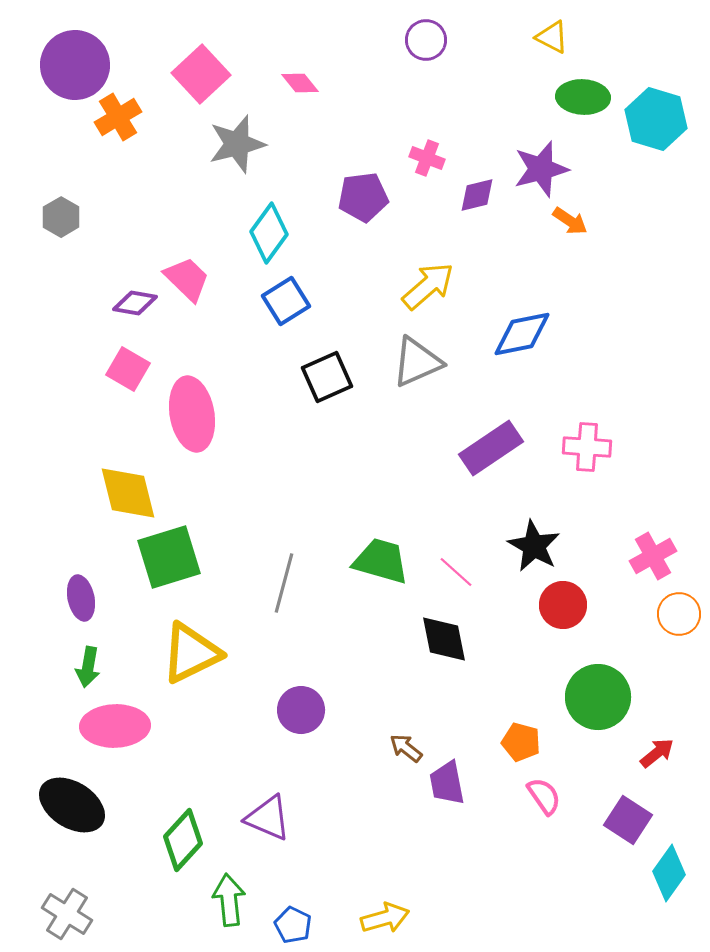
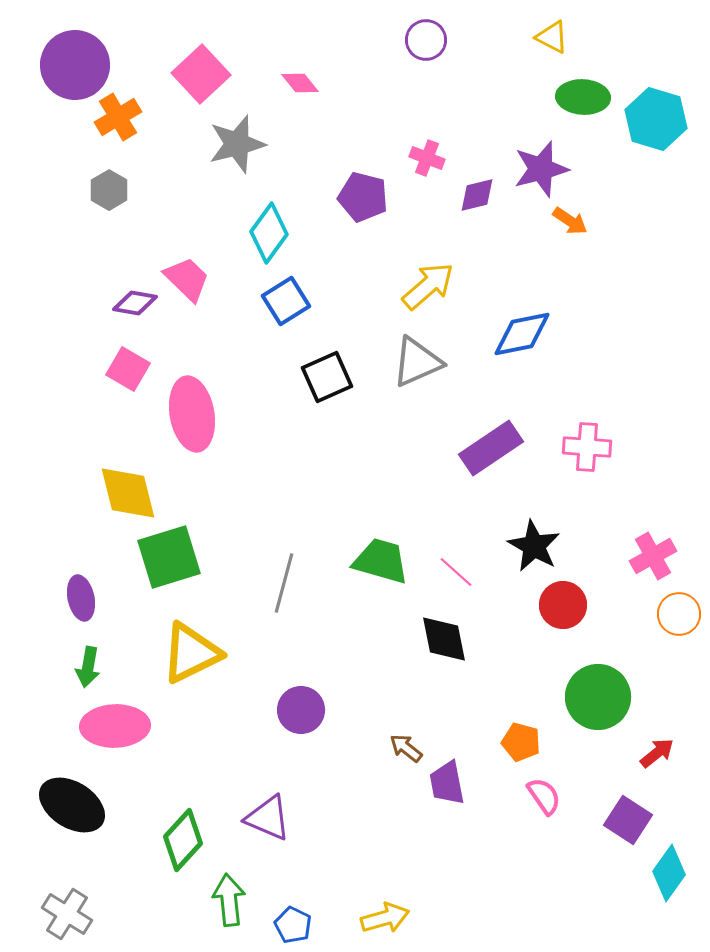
purple pentagon at (363, 197): rotated 21 degrees clockwise
gray hexagon at (61, 217): moved 48 px right, 27 px up
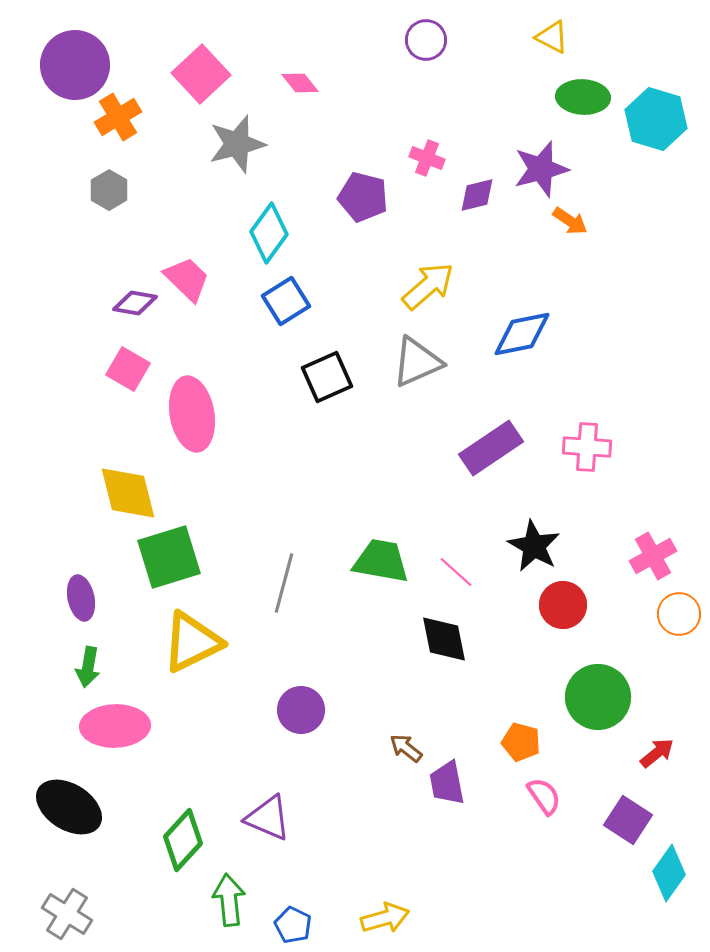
green trapezoid at (381, 561): rotated 6 degrees counterclockwise
yellow triangle at (191, 653): moved 1 px right, 11 px up
black ellipse at (72, 805): moved 3 px left, 2 px down
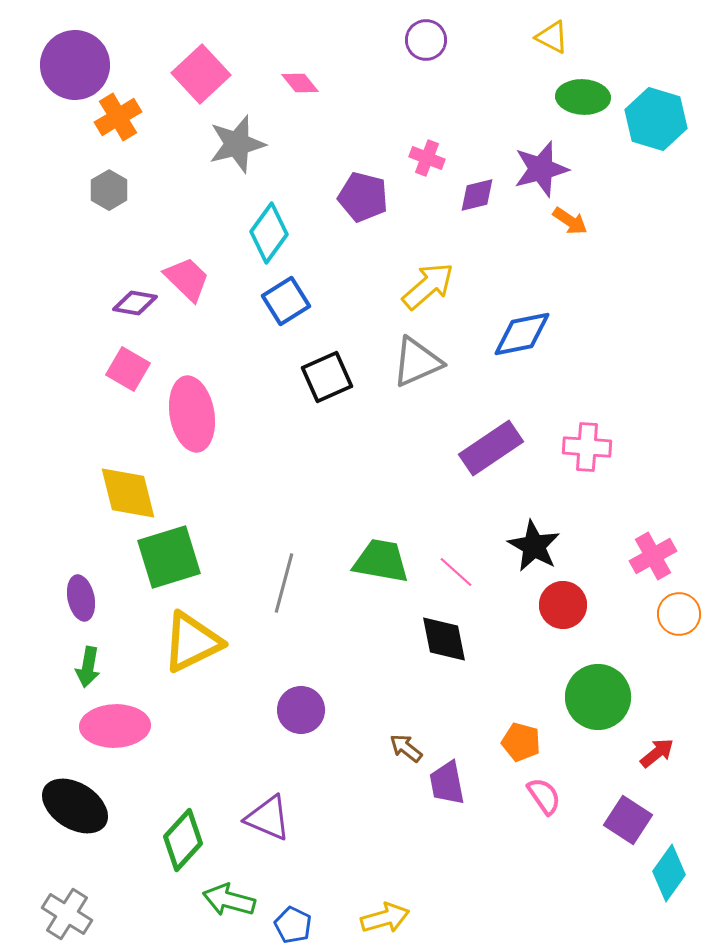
black ellipse at (69, 807): moved 6 px right, 1 px up
green arrow at (229, 900): rotated 69 degrees counterclockwise
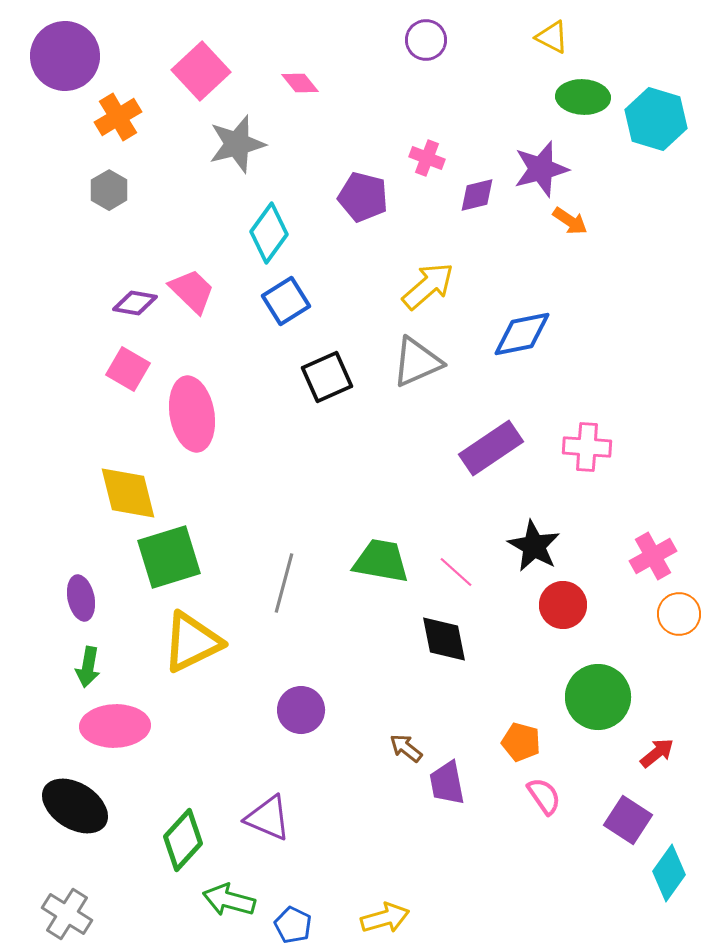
purple circle at (75, 65): moved 10 px left, 9 px up
pink square at (201, 74): moved 3 px up
pink trapezoid at (187, 279): moved 5 px right, 12 px down
